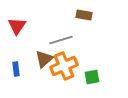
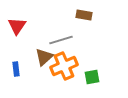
brown triangle: moved 2 px up
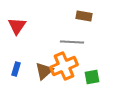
brown rectangle: moved 1 px down
gray line: moved 11 px right, 2 px down; rotated 20 degrees clockwise
brown triangle: moved 14 px down
blue rectangle: rotated 24 degrees clockwise
